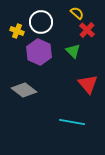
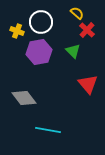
purple hexagon: rotated 25 degrees clockwise
gray diamond: moved 8 px down; rotated 15 degrees clockwise
cyan line: moved 24 px left, 8 px down
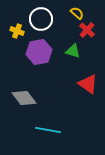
white circle: moved 3 px up
green triangle: rotated 28 degrees counterclockwise
red triangle: rotated 15 degrees counterclockwise
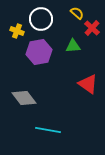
red cross: moved 5 px right, 2 px up
green triangle: moved 5 px up; rotated 21 degrees counterclockwise
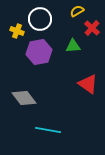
yellow semicircle: moved 2 px up; rotated 72 degrees counterclockwise
white circle: moved 1 px left
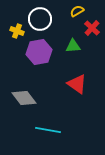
red triangle: moved 11 px left
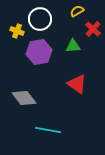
red cross: moved 1 px right, 1 px down
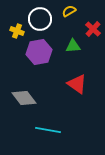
yellow semicircle: moved 8 px left
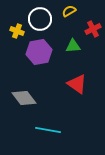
red cross: rotated 21 degrees clockwise
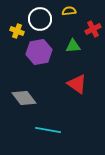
yellow semicircle: rotated 24 degrees clockwise
